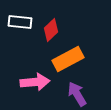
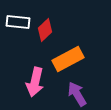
white rectangle: moved 2 px left
red diamond: moved 6 px left
pink arrow: rotated 108 degrees clockwise
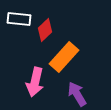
white rectangle: moved 1 px right, 3 px up
orange rectangle: moved 4 px left, 2 px up; rotated 20 degrees counterclockwise
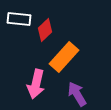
pink arrow: moved 1 px right, 2 px down
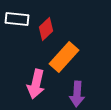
white rectangle: moved 2 px left
red diamond: moved 1 px right, 1 px up
purple arrow: rotated 145 degrees counterclockwise
